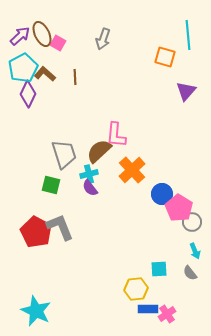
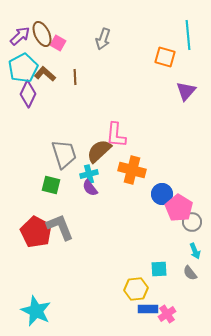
orange cross: rotated 32 degrees counterclockwise
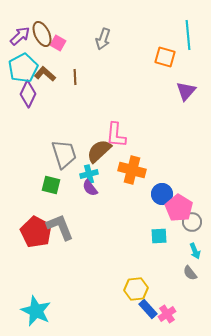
cyan square: moved 33 px up
blue rectangle: rotated 48 degrees clockwise
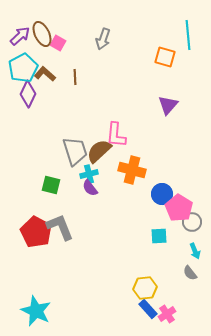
purple triangle: moved 18 px left, 14 px down
gray trapezoid: moved 11 px right, 3 px up
yellow hexagon: moved 9 px right, 1 px up
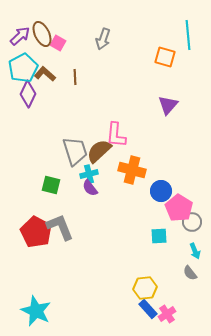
blue circle: moved 1 px left, 3 px up
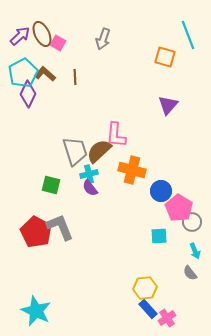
cyan line: rotated 16 degrees counterclockwise
cyan pentagon: moved 5 px down
pink cross: moved 4 px down
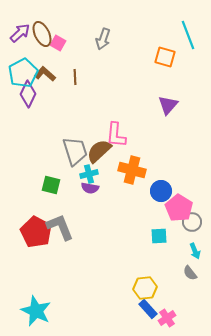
purple arrow: moved 3 px up
purple semicircle: rotated 42 degrees counterclockwise
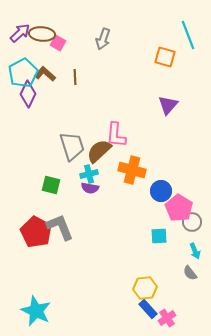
brown ellipse: rotated 60 degrees counterclockwise
gray trapezoid: moved 3 px left, 5 px up
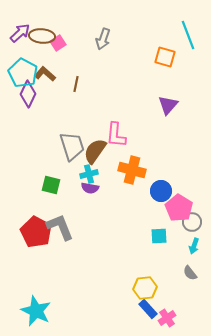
brown ellipse: moved 2 px down
pink square: rotated 28 degrees clockwise
cyan pentagon: rotated 16 degrees counterclockwise
brown line: moved 1 px right, 7 px down; rotated 14 degrees clockwise
brown semicircle: moved 4 px left; rotated 12 degrees counterclockwise
cyan arrow: moved 1 px left, 5 px up; rotated 42 degrees clockwise
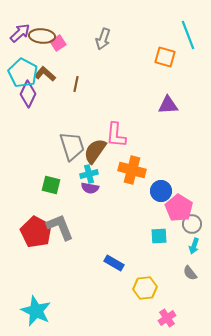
purple triangle: rotated 45 degrees clockwise
gray circle: moved 2 px down
blue rectangle: moved 34 px left, 46 px up; rotated 18 degrees counterclockwise
